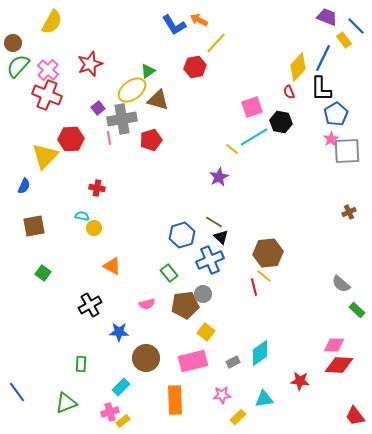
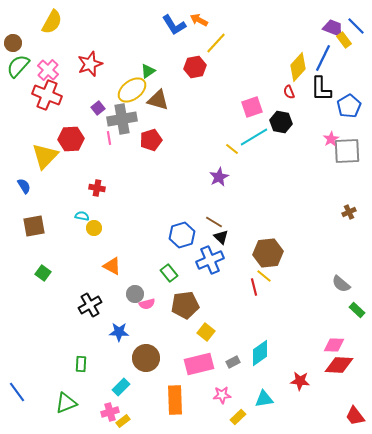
purple trapezoid at (327, 17): moved 6 px right, 11 px down
blue pentagon at (336, 114): moved 13 px right, 8 px up
blue semicircle at (24, 186): rotated 56 degrees counterclockwise
gray circle at (203, 294): moved 68 px left
pink rectangle at (193, 361): moved 6 px right, 3 px down
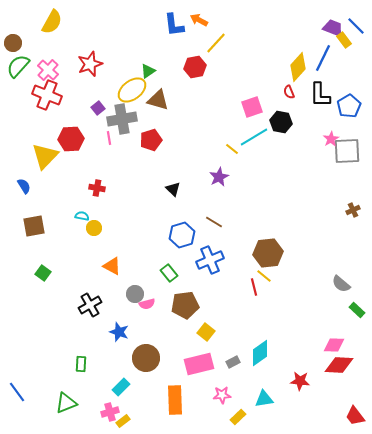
blue L-shape at (174, 25): rotated 25 degrees clockwise
black L-shape at (321, 89): moved 1 px left, 6 px down
brown cross at (349, 212): moved 4 px right, 2 px up
black triangle at (221, 237): moved 48 px left, 48 px up
blue star at (119, 332): rotated 18 degrees clockwise
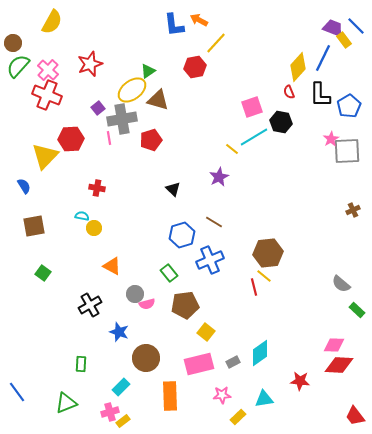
orange rectangle at (175, 400): moved 5 px left, 4 px up
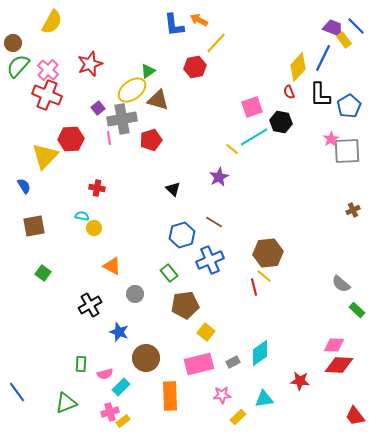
pink semicircle at (147, 304): moved 42 px left, 70 px down
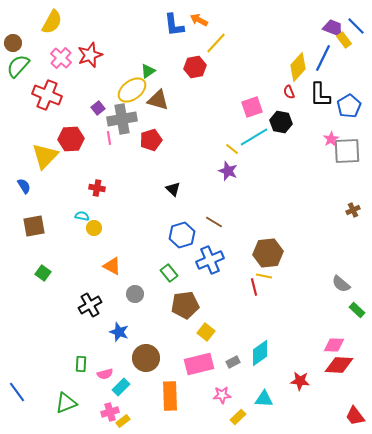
red star at (90, 64): moved 9 px up
pink cross at (48, 70): moved 13 px right, 12 px up
purple star at (219, 177): moved 9 px right, 6 px up; rotated 24 degrees counterclockwise
yellow line at (264, 276): rotated 28 degrees counterclockwise
cyan triangle at (264, 399): rotated 12 degrees clockwise
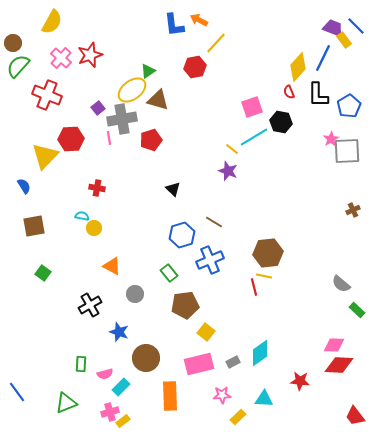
black L-shape at (320, 95): moved 2 px left
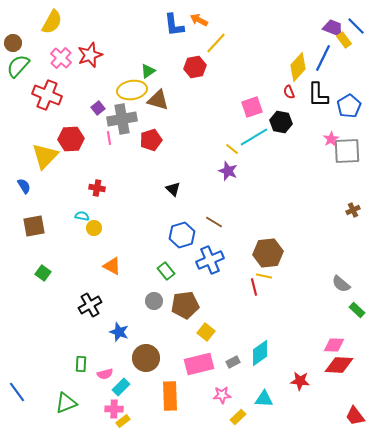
yellow ellipse at (132, 90): rotated 28 degrees clockwise
green rectangle at (169, 273): moved 3 px left, 2 px up
gray circle at (135, 294): moved 19 px right, 7 px down
pink cross at (110, 412): moved 4 px right, 3 px up; rotated 18 degrees clockwise
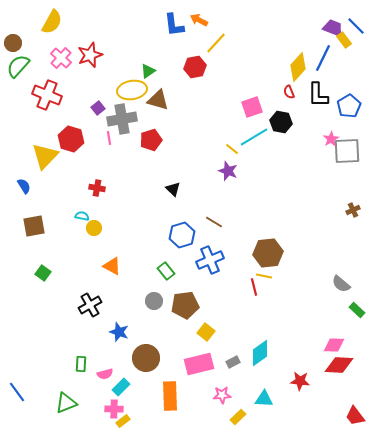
red hexagon at (71, 139): rotated 20 degrees clockwise
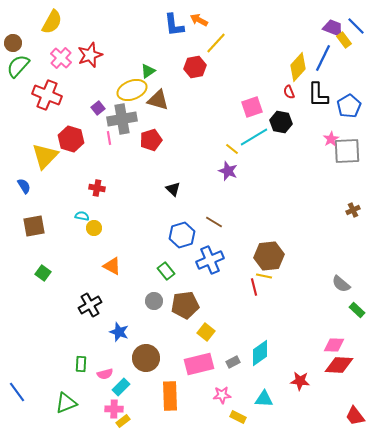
yellow ellipse at (132, 90): rotated 12 degrees counterclockwise
brown hexagon at (268, 253): moved 1 px right, 3 px down
yellow rectangle at (238, 417): rotated 70 degrees clockwise
